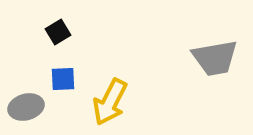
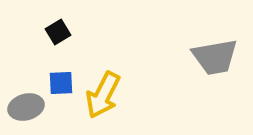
gray trapezoid: moved 1 px up
blue square: moved 2 px left, 4 px down
yellow arrow: moved 7 px left, 7 px up
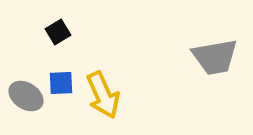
yellow arrow: rotated 51 degrees counterclockwise
gray ellipse: moved 11 px up; rotated 48 degrees clockwise
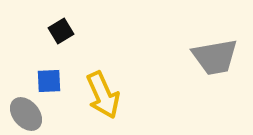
black square: moved 3 px right, 1 px up
blue square: moved 12 px left, 2 px up
gray ellipse: moved 18 px down; rotated 16 degrees clockwise
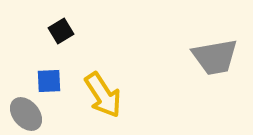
yellow arrow: rotated 9 degrees counterclockwise
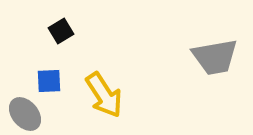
yellow arrow: moved 1 px right
gray ellipse: moved 1 px left
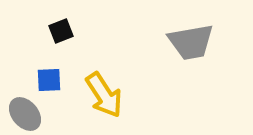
black square: rotated 10 degrees clockwise
gray trapezoid: moved 24 px left, 15 px up
blue square: moved 1 px up
